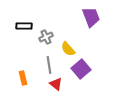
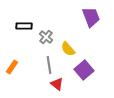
gray cross: rotated 24 degrees counterclockwise
purple square: moved 3 px right, 1 px down
orange rectangle: moved 11 px left, 11 px up; rotated 48 degrees clockwise
red triangle: moved 1 px right
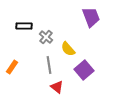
red triangle: moved 3 px down
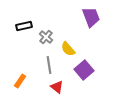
black rectangle: rotated 14 degrees counterclockwise
orange rectangle: moved 8 px right, 14 px down
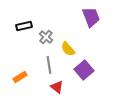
orange rectangle: moved 4 px up; rotated 24 degrees clockwise
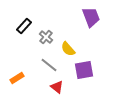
black rectangle: rotated 35 degrees counterclockwise
gray line: rotated 42 degrees counterclockwise
purple square: rotated 30 degrees clockwise
orange rectangle: moved 3 px left, 1 px down
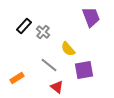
gray cross: moved 3 px left, 5 px up
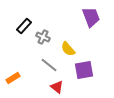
gray cross: moved 5 px down; rotated 16 degrees counterclockwise
orange rectangle: moved 4 px left
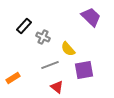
purple trapezoid: rotated 25 degrees counterclockwise
gray line: moved 1 px right; rotated 60 degrees counterclockwise
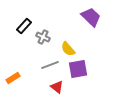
purple square: moved 6 px left, 1 px up
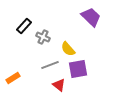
red triangle: moved 2 px right, 2 px up
